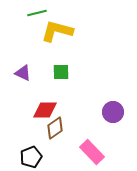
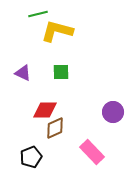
green line: moved 1 px right, 1 px down
brown diamond: rotated 10 degrees clockwise
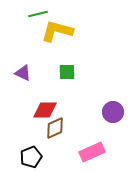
green square: moved 6 px right
pink rectangle: rotated 70 degrees counterclockwise
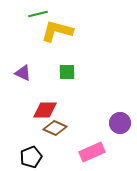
purple circle: moved 7 px right, 11 px down
brown diamond: rotated 50 degrees clockwise
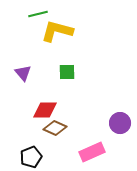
purple triangle: rotated 24 degrees clockwise
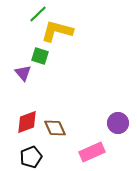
green line: rotated 30 degrees counterclockwise
green square: moved 27 px left, 16 px up; rotated 18 degrees clockwise
red diamond: moved 18 px left, 12 px down; rotated 20 degrees counterclockwise
purple circle: moved 2 px left
brown diamond: rotated 40 degrees clockwise
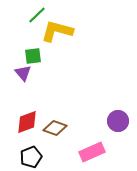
green line: moved 1 px left, 1 px down
green square: moved 7 px left; rotated 24 degrees counterclockwise
purple circle: moved 2 px up
brown diamond: rotated 45 degrees counterclockwise
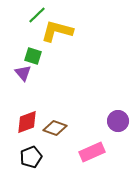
green square: rotated 24 degrees clockwise
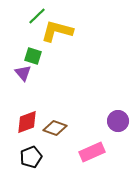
green line: moved 1 px down
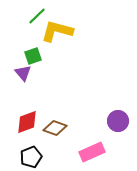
green square: rotated 36 degrees counterclockwise
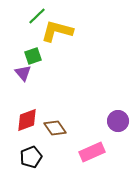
red diamond: moved 2 px up
brown diamond: rotated 35 degrees clockwise
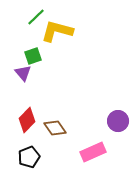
green line: moved 1 px left, 1 px down
red diamond: rotated 25 degrees counterclockwise
pink rectangle: moved 1 px right
black pentagon: moved 2 px left
